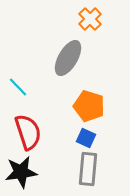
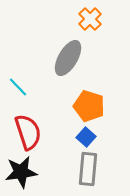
blue square: moved 1 px up; rotated 18 degrees clockwise
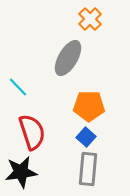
orange pentagon: rotated 16 degrees counterclockwise
red semicircle: moved 4 px right
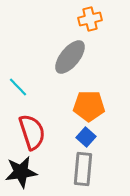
orange cross: rotated 30 degrees clockwise
gray ellipse: moved 2 px right, 1 px up; rotated 9 degrees clockwise
gray rectangle: moved 5 px left
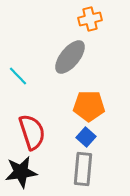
cyan line: moved 11 px up
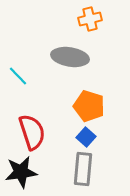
gray ellipse: rotated 60 degrees clockwise
orange pentagon: rotated 16 degrees clockwise
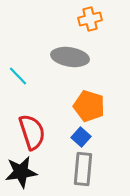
blue square: moved 5 px left
